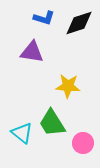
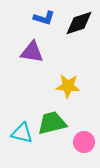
green trapezoid: rotated 108 degrees clockwise
cyan triangle: rotated 25 degrees counterclockwise
pink circle: moved 1 px right, 1 px up
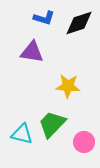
green trapezoid: moved 1 px down; rotated 32 degrees counterclockwise
cyan triangle: moved 1 px down
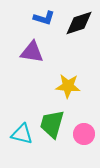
green trapezoid: rotated 28 degrees counterclockwise
pink circle: moved 8 px up
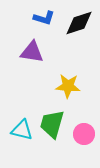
cyan triangle: moved 4 px up
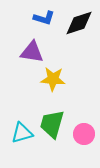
yellow star: moved 15 px left, 7 px up
cyan triangle: moved 3 px down; rotated 30 degrees counterclockwise
